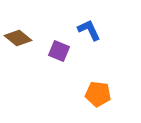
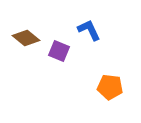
brown diamond: moved 8 px right
orange pentagon: moved 12 px right, 7 px up
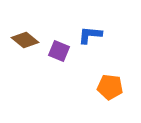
blue L-shape: moved 1 px right, 5 px down; rotated 60 degrees counterclockwise
brown diamond: moved 1 px left, 2 px down
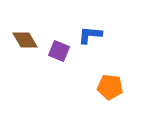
brown diamond: rotated 20 degrees clockwise
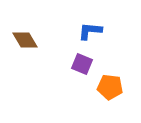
blue L-shape: moved 4 px up
purple square: moved 23 px right, 13 px down
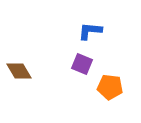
brown diamond: moved 6 px left, 31 px down
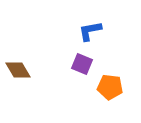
blue L-shape: rotated 15 degrees counterclockwise
brown diamond: moved 1 px left, 1 px up
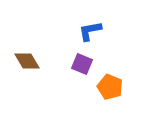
brown diamond: moved 9 px right, 9 px up
orange pentagon: rotated 15 degrees clockwise
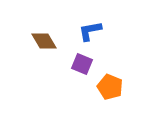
brown diamond: moved 17 px right, 20 px up
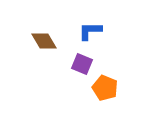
blue L-shape: rotated 10 degrees clockwise
orange pentagon: moved 5 px left, 1 px down
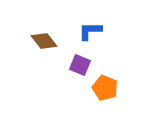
brown diamond: rotated 8 degrees counterclockwise
purple square: moved 2 px left, 1 px down
